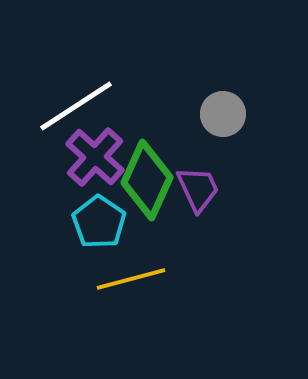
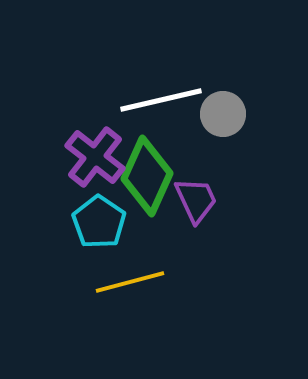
white line: moved 85 px right, 6 px up; rotated 20 degrees clockwise
purple cross: rotated 4 degrees counterclockwise
green diamond: moved 4 px up
purple trapezoid: moved 2 px left, 11 px down
yellow line: moved 1 px left, 3 px down
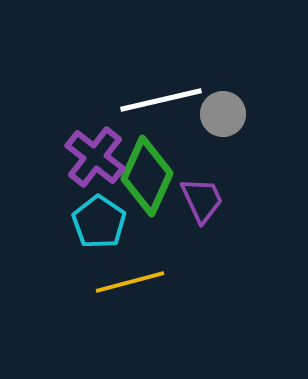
purple trapezoid: moved 6 px right
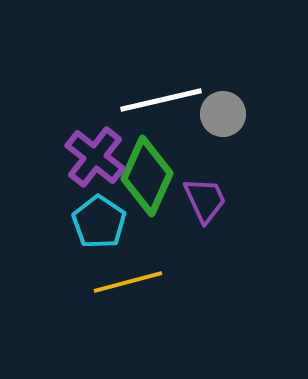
purple trapezoid: moved 3 px right
yellow line: moved 2 px left
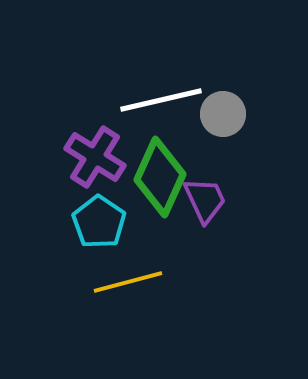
purple cross: rotated 6 degrees counterclockwise
green diamond: moved 13 px right, 1 px down
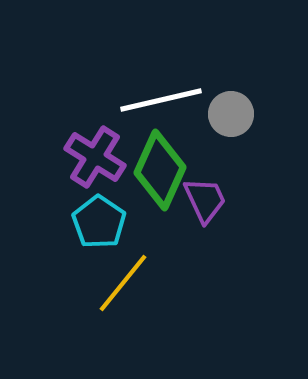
gray circle: moved 8 px right
green diamond: moved 7 px up
yellow line: moved 5 px left, 1 px down; rotated 36 degrees counterclockwise
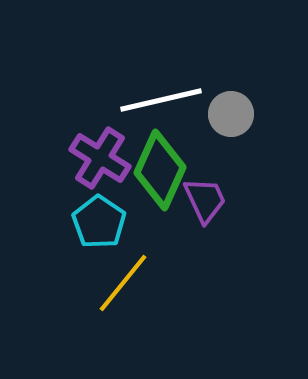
purple cross: moved 5 px right, 1 px down
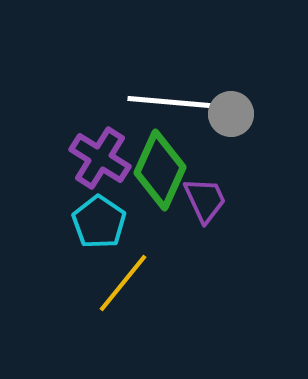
white line: moved 8 px right, 2 px down; rotated 18 degrees clockwise
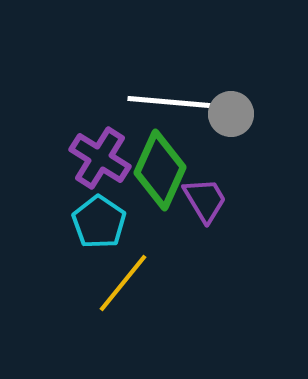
purple trapezoid: rotated 6 degrees counterclockwise
